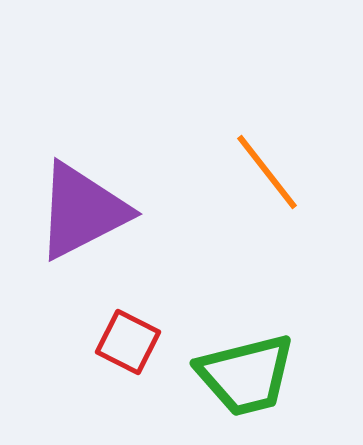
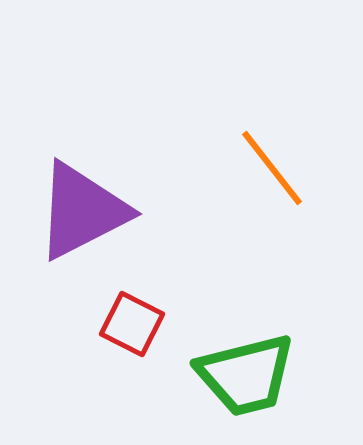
orange line: moved 5 px right, 4 px up
red square: moved 4 px right, 18 px up
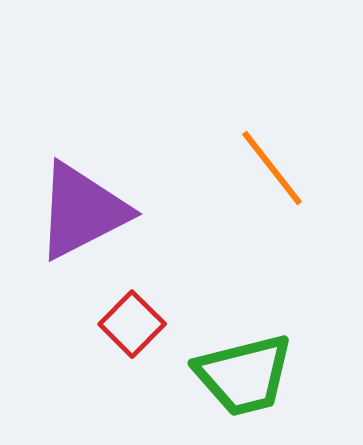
red square: rotated 18 degrees clockwise
green trapezoid: moved 2 px left
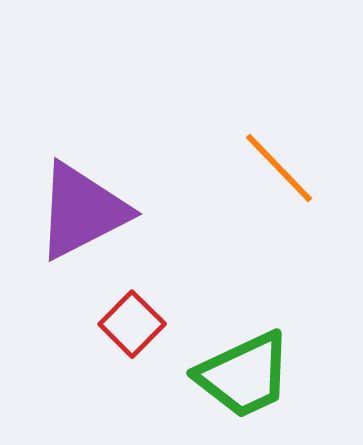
orange line: moved 7 px right; rotated 6 degrees counterclockwise
green trapezoid: rotated 11 degrees counterclockwise
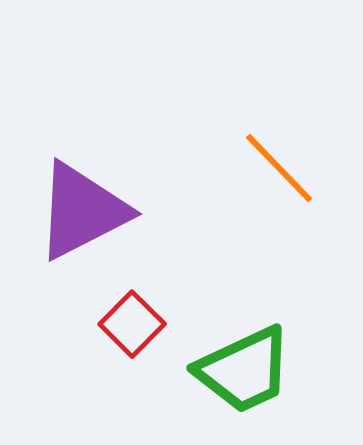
green trapezoid: moved 5 px up
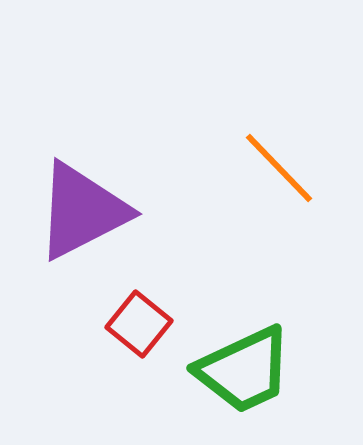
red square: moved 7 px right; rotated 6 degrees counterclockwise
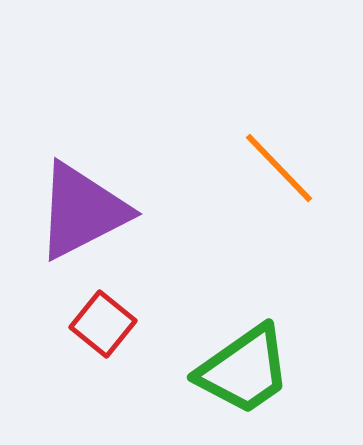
red square: moved 36 px left
green trapezoid: rotated 10 degrees counterclockwise
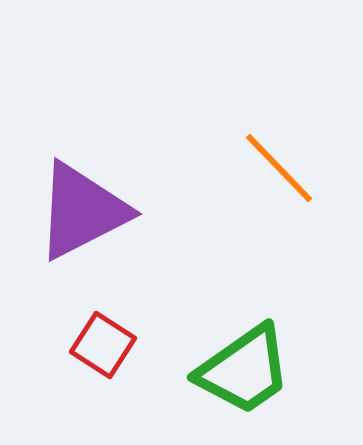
red square: moved 21 px down; rotated 6 degrees counterclockwise
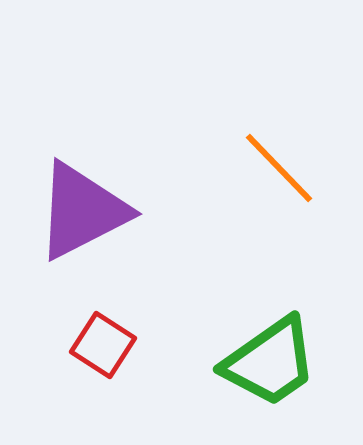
green trapezoid: moved 26 px right, 8 px up
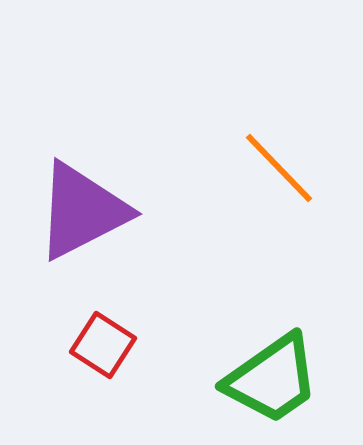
green trapezoid: moved 2 px right, 17 px down
